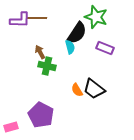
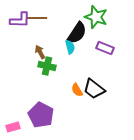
pink rectangle: moved 2 px right
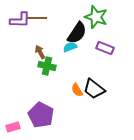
cyan semicircle: rotated 96 degrees counterclockwise
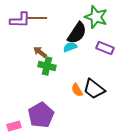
brown arrow: rotated 24 degrees counterclockwise
purple pentagon: rotated 15 degrees clockwise
pink rectangle: moved 1 px right, 1 px up
